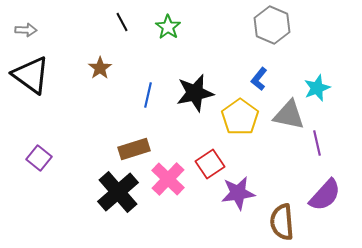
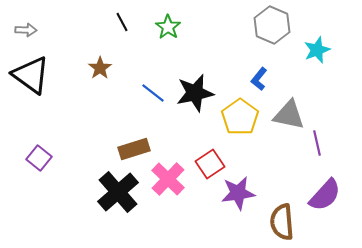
cyan star: moved 38 px up
blue line: moved 5 px right, 2 px up; rotated 65 degrees counterclockwise
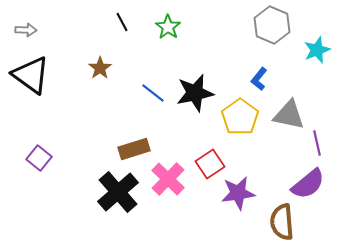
purple semicircle: moved 17 px left, 11 px up; rotated 9 degrees clockwise
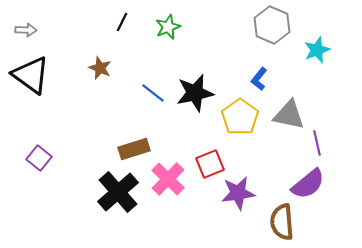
black line: rotated 54 degrees clockwise
green star: rotated 15 degrees clockwise
brown star: rotated 15 degrees counterclockwise
red square: rotated 12 degrees clockwise
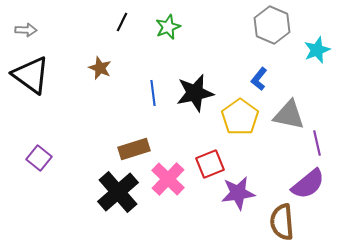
blue line: rotated 45 degrees clockwise
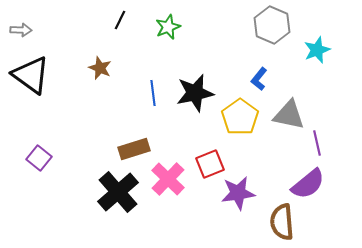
black line: moved 2 px left, 2 px up
gray arrow: moved 5 px left
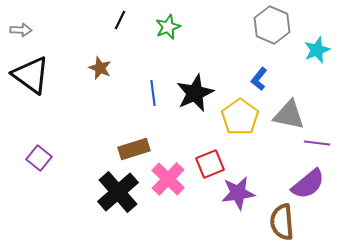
black star: rotated 12 degrees counterclockwise
purple line: rotated 70 degrees counterclockwise
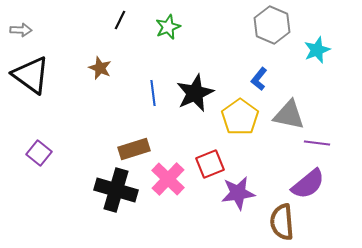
purple square: moved 5 px up
black cross: moved 2 px left, 2 px up; rotated 33 degrees counterclockwise
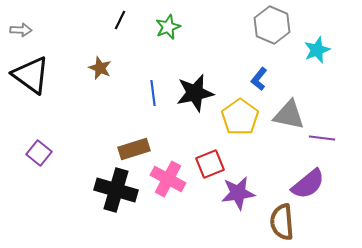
black star: rotated 12 degrees clockwise
purple line: moved 5 px right, 5 px up
pink cross: rotated 16 degrees counterclockwise
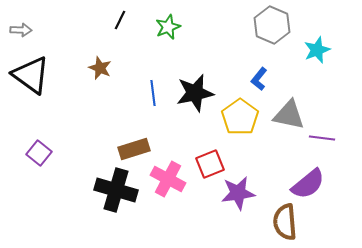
brown semicircle: moved 3 px right
